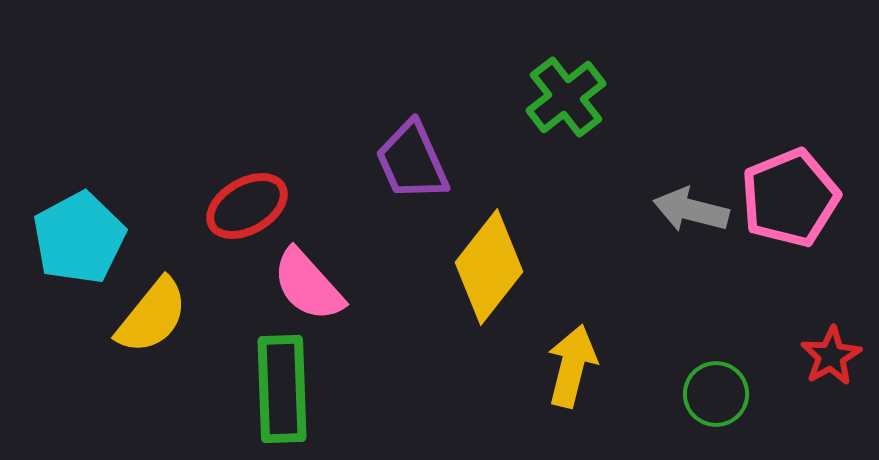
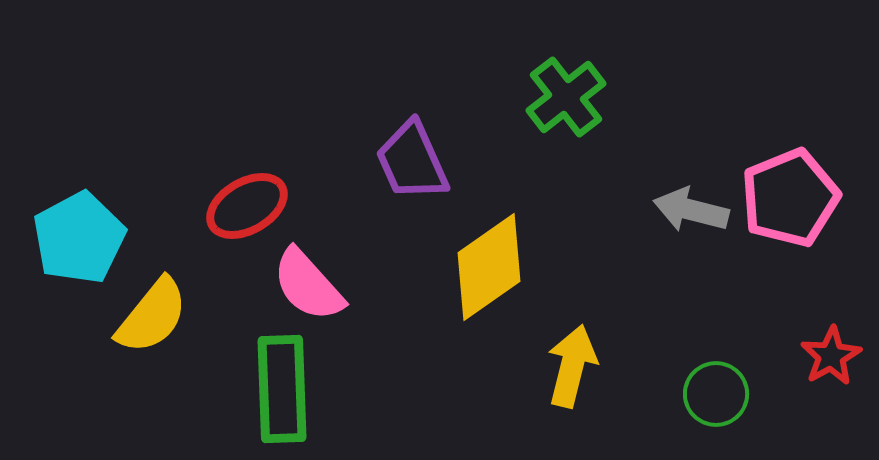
yellow diamond: rotated 17 degrees clockwise
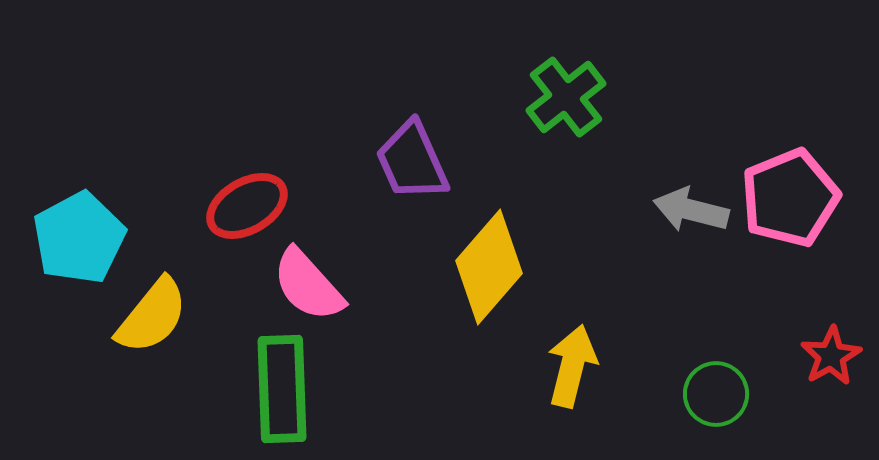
yellow diamond: rotated 14 degrees counterclockwise
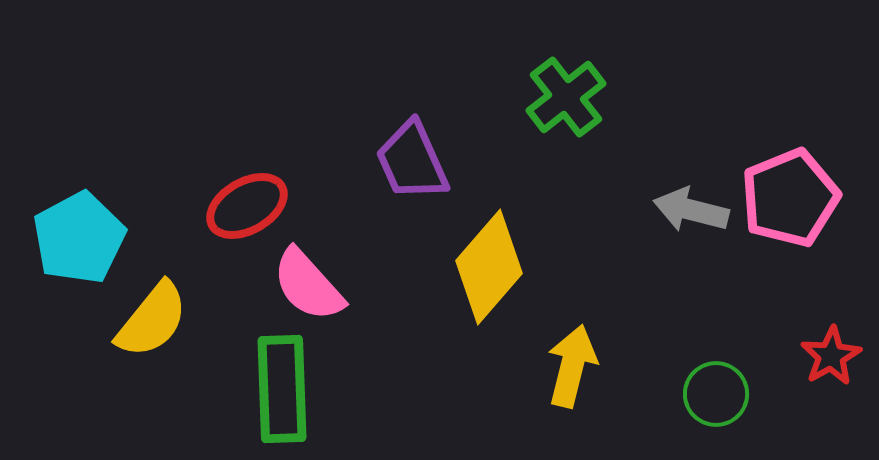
yellow semicircle: moved 4 px down
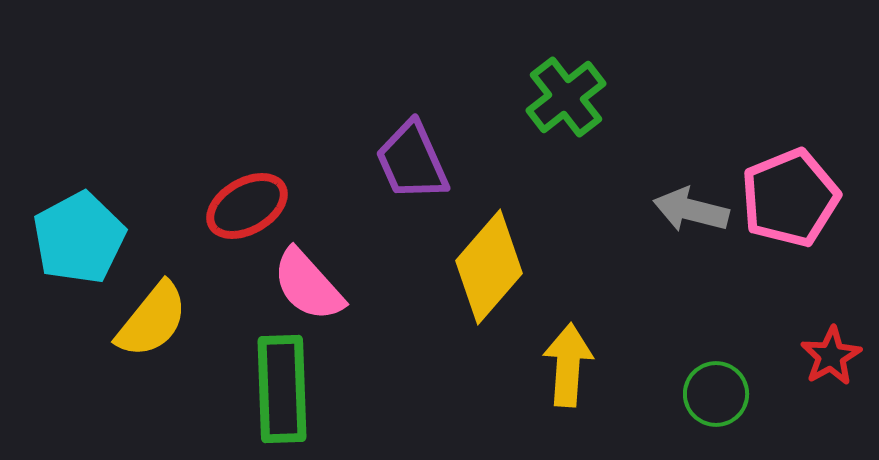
yellow arrow: moved 4 px left, 1 px up; rotated 10 degrees counterclockwise
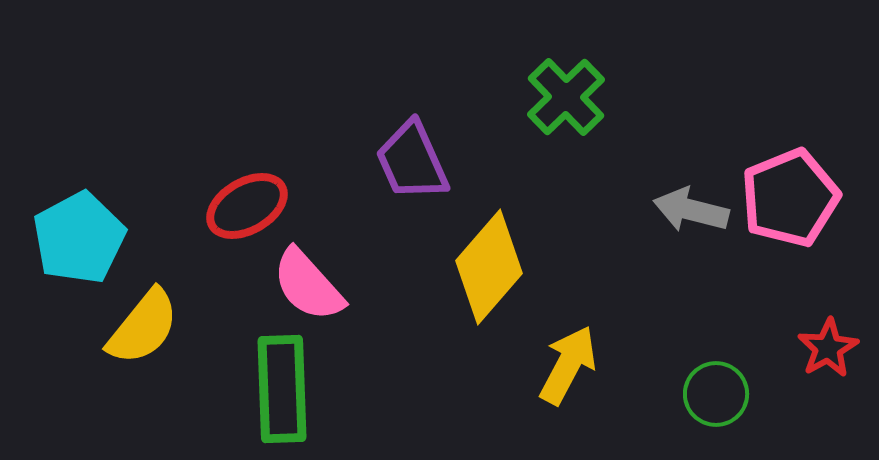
green cross: rotated 6 degrees counterclockwise
yellow semicircle: moved 9 px left, 7 px down
red star: moved 3 px left, 8 px up
yellow arrow: rotated 24 degrees clockwise
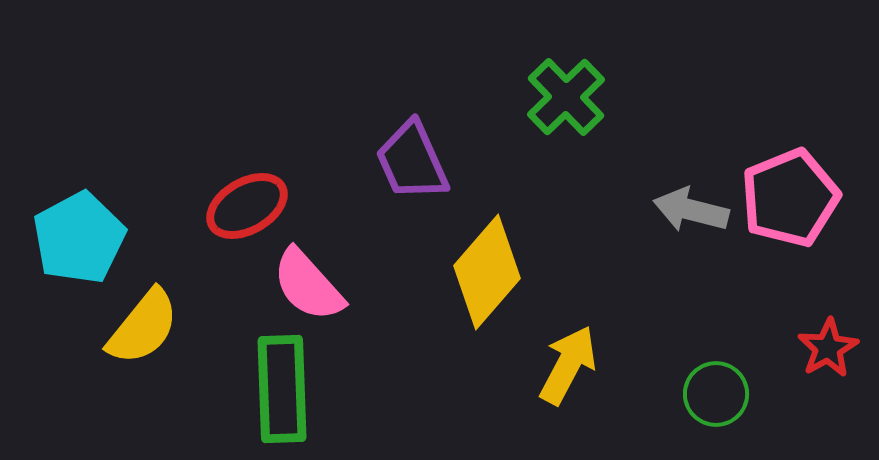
yellow diamond: moved 2 px left, 5 px down
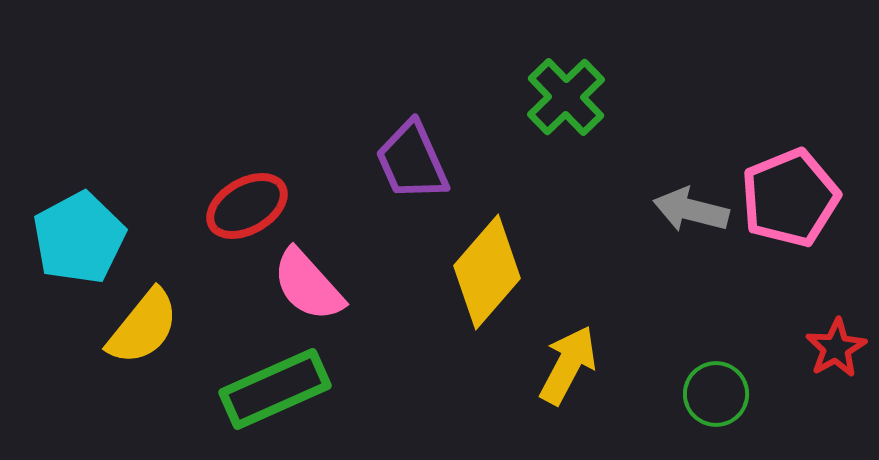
red star: moved 8 px right
green rectangle: moved 7 px left; rotated 68 degrees clockwise
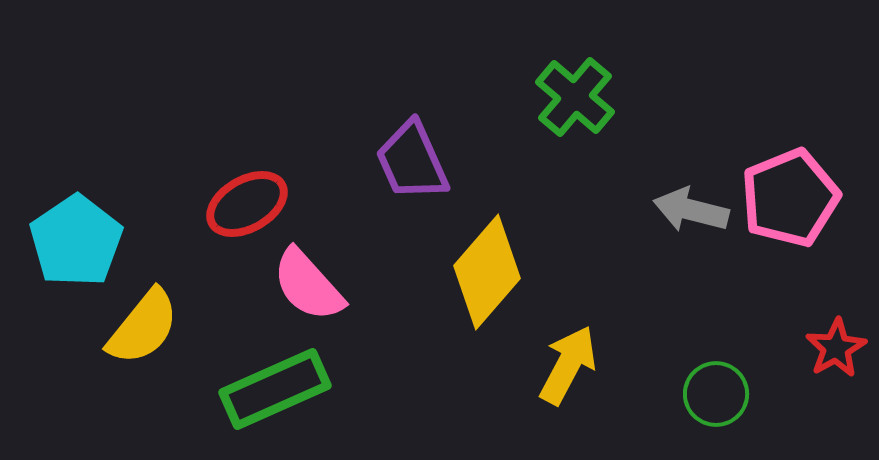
green cross: moved 9 px right; rotated 6 degrees counterclockwise
red ellipse: moved 2 px up
cyan pentagon: moved 3 px left, 3 px down; rotated 6 degrees counterclockwise
